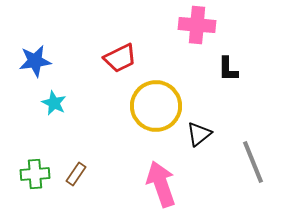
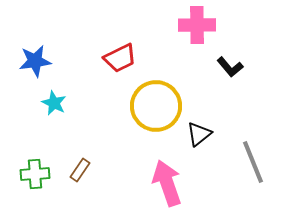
pink cross: rotated 6 degrees counterclockwise
black L-shape: moved 2 px right, 2 px up; rotated 40 degrees counterclockwise
brown rectangle: moved 4 px right, 4 px up
pink arrow: moved 6 px right, 1 px up
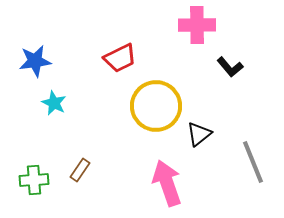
green cross: moved 1 px left, 6 px down
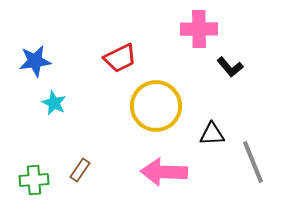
pink cross: moved 2 px right, 4 px down
black triangle: moved 13 px right; rotated 36 degrees clockwise
pink arrow: moved 3 px left, 11 px up; rotated 69 degrees counterclockwise
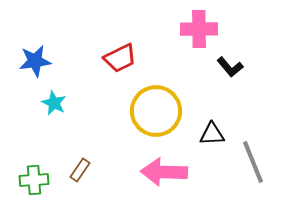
yellow circle: moved 5 px down
